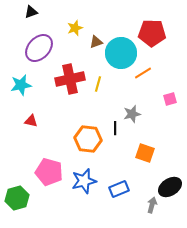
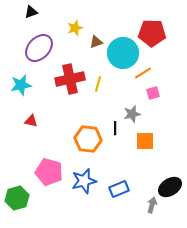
cyan circle: moved 2 px right
pink square: moved 17 px left, 6 px up
orange square: moved 12 px up; rotated 18 degrees counterclockwise
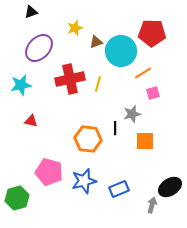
cyan circle: moved 2 px left, 2 px up
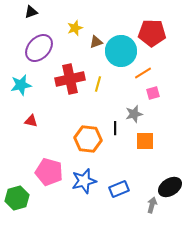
gray star: moved 2 px right
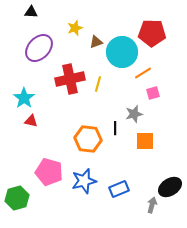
black triangle: rotated 24 degrees clockwise
cyan circle: moved 1 px right, 1 px down
cyan star: moved 3 px right, 13 px down; rotated 25 degrees counterclockwise
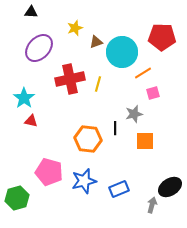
red pentagon: moved 10 px right, 4 px down
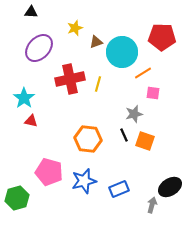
pink square: rotated 24 degrees clockwise
black line: moved 9 px right, 7 px down; rotated 24 degrees counterclockwise
orange square: rotated 18 degrees clockwise
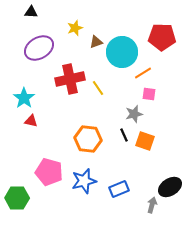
purple ellipse: rotated 16 degrees clockwise
yellow line: moved 4 px down; rotated 49 degrees counterclockwise
pink square: moved 4 px left, 1 px down
green hexagon: rotated 15 degrees clockwise
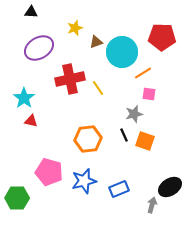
orange hexagon: rotated 12 degrees counterclockwise
